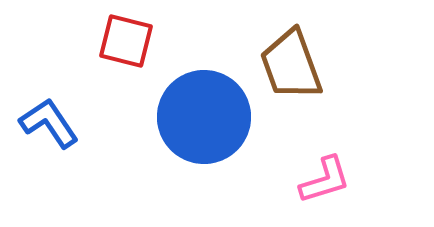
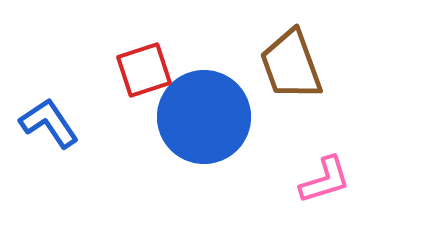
red square: moved 18 px right, 29 px down; rotated 32 degrees counterclockwise
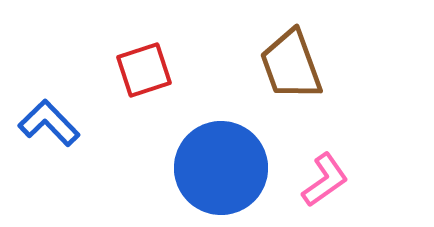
blue circle: moved 17 px right, 51 px down
blue L-shape: rotated 10 degrees counterclockwise
pink L-shape: rotated 18 degrees counterclockwise
